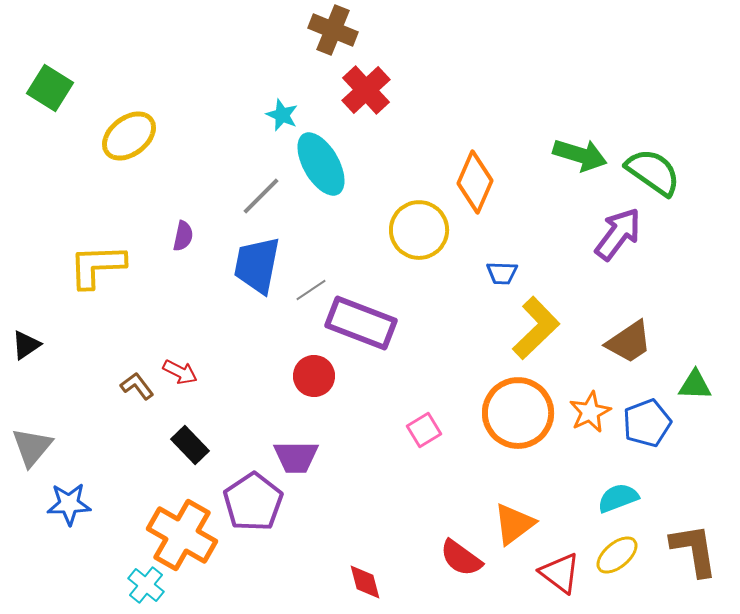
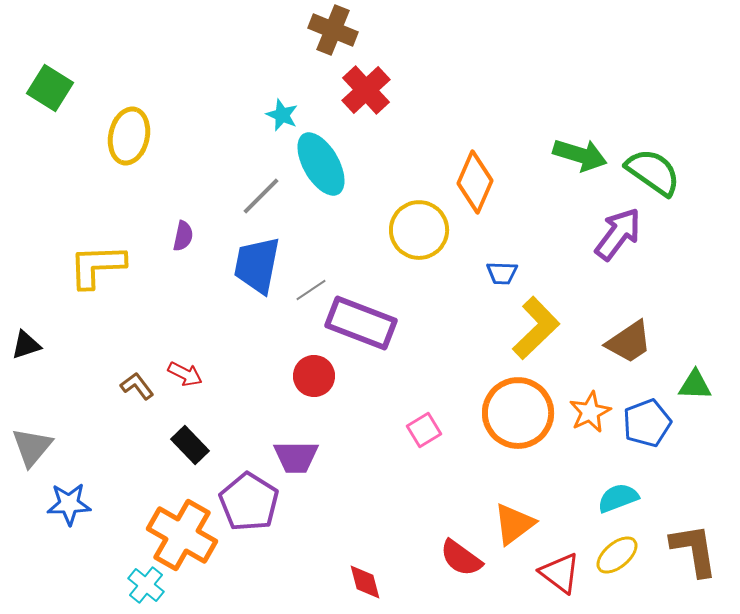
yellow ellipse at (129, 136): rotated 40 degrees counterclockwise
black triangle at (26, 345): rotated 16 degrees clockwise
red arrow at (180, 372): moved 5 px right, 2 px down
purple pentagon at (253, 502): moved 4 px left; rotated 6 degrees counterclockwise
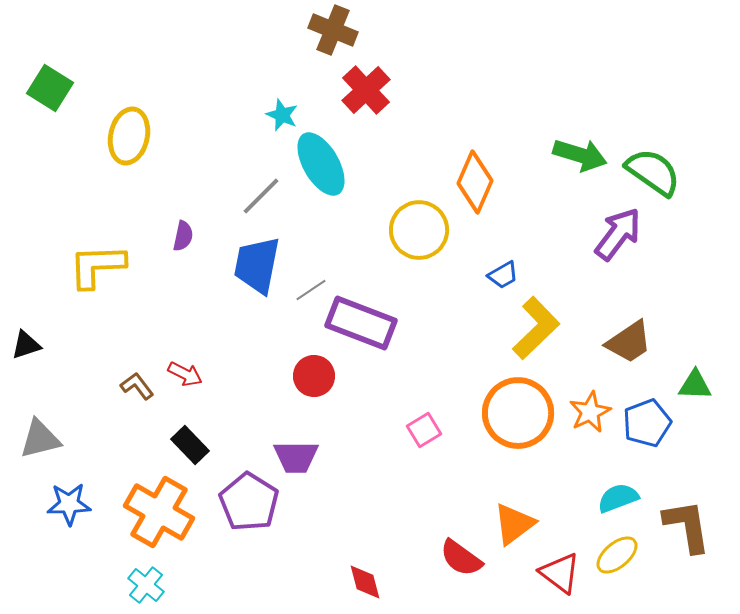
blue trapezoid at (502, 273): moved 1 px right, 2 px down; rotated 32 degrees counterclockwise
gray triangle at (32, 447): moved 8 px right, 8 px up; rotated 36 degrees clockwise
orange cross at (182, 535): moved 23 px left, 23 px up
brown L-shape at (694, 550): moved 7 px left, 24 px up
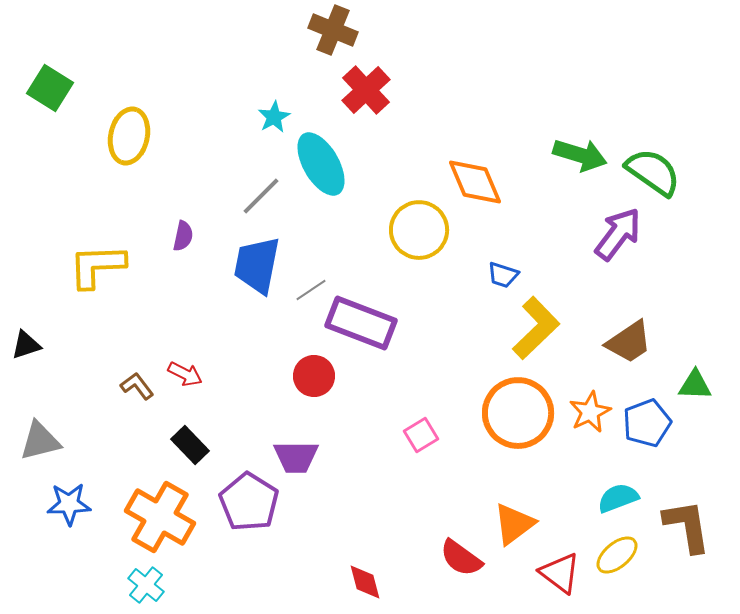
cyan star at (282, 115): moved 8 px left, 2 px down; rotated 20 degrees clockwise
orange diamond at (475, 182): rotated 46 degrees counterclockwise
blue trapezoid at (503, 275): rotated 48 degrees clockwise
pink square at (424, 430): moved 3 px left, 5 px down
gray triangle at (40, 439): moved 2 px down
orange cross at (159, 512): moved 1 px right, 5 px down
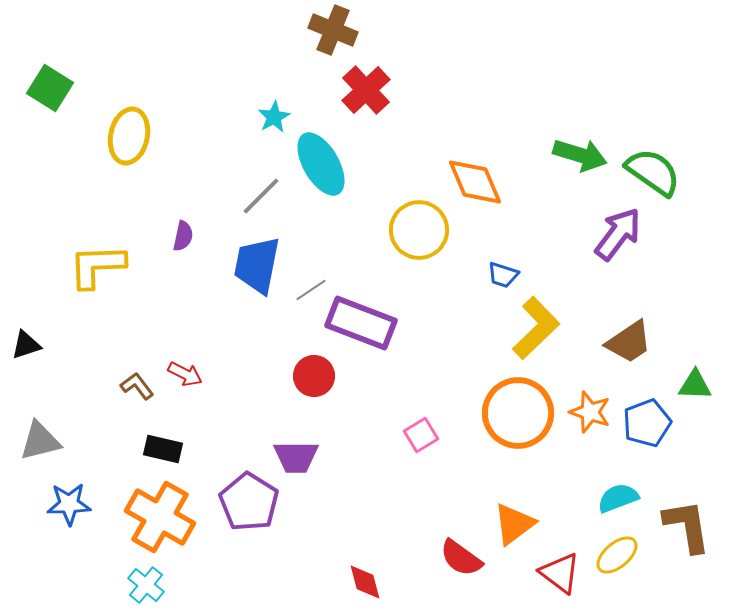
orange star at (590, 412): rotated 27 degrees counterclockwise
black rectangle at (190, 445): moved 27 px left, 4 px down; rotated 33 degrees counterclockwise
